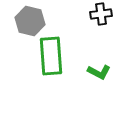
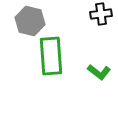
green L-shape: rotated 10 degrees clockwise
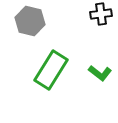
green rectangle: moved 14 px down; rotated 36 degrees clockwise
green L-shape: moved 1 px right, 1 px down
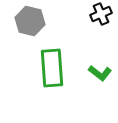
black cross: rotated 15 degrees counterclockwise
green rectangle: moved 1 px right, 2 px up; rotated 36 degrees counterclockwise
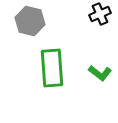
black cross: moved 1 px left
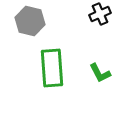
green L-shape: rotated 25 degrees clockwise
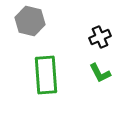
black cross: moved 23 px down
green rectangle: moved 6 px left, 7 px down
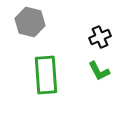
gray hexagon: moved 1 px down
green L-shape: moved 1 px left, 2 px up
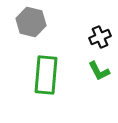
gray hexagon: moved 1 px right
green rectangle: rotated 9 degrees clockwise
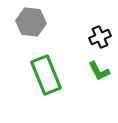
gray hexagon: rotated 8 degrees counterclockwise
green rectangle: rotated 27 degrees counterclockwise
